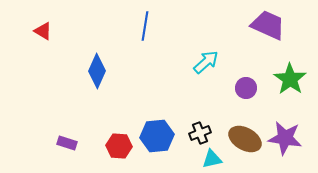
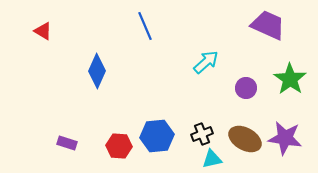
blue line: rotated 32 degrees counterclockwise
black cross: moved 2 px right, 1 px down
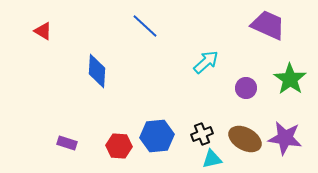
blue line: rotated 24 degrees counterclockwise
blue diamond: rotated 20 degrees counterclockwise
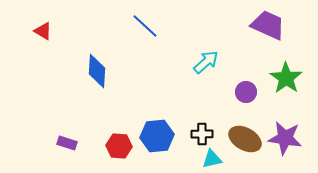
green star: moved 4 px left, 1 px up
purple circle: moved 4 px down
black cross: rotated 20 degrees clockwise
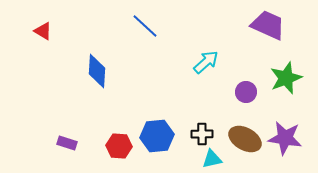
green star: rotated 16 degrees clockwise
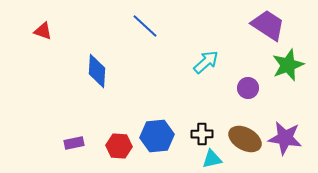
purple trapezoid: rotated 9 degrees clockwise
red triangle: rotated 12 degrees counterclockwise
green star: moved 2 px right, 13 px up
purple circle: moved 2 px right, 4 px up
purple rectangle: moved 7 px right; rotated 30 degrees counterclockwise
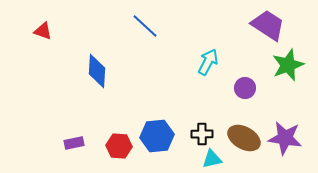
cyan arrow: moved 2 px right; rotated 20 degrees counterclockwise
purple circle: moved 3 px left
brown ellipse: moved 1 px left, 1 px up
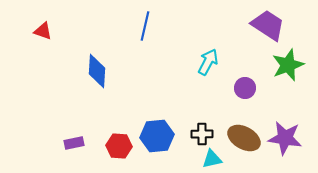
blue line: rotated 60 degrees clockwise
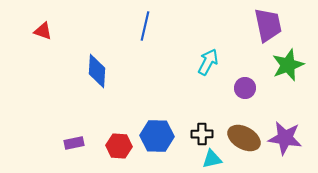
purple trapezoid: rotated 45 degrees clockwise
blue hexagon: rotated 8 degrees clockwise
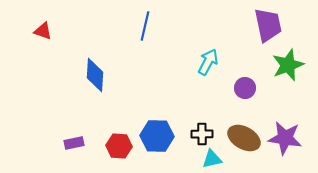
blue diamond: moved 2 px left, 4 px down
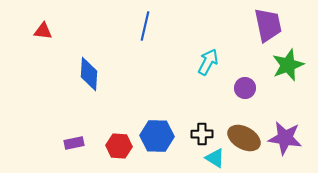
red triangle: rotated 12 degrees counterclockwise
blue diamond: moved 6 px left, 1 px up
cyan triangle: moved 3 px right, 1 px up; rotated 45 degrees clockwise
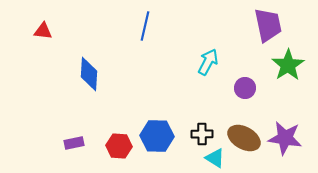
green star: rotated 12 degrees counterclockwise
